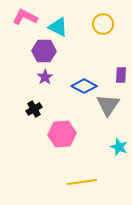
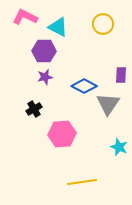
purple star: rotated 21 degrees clockwise
gray triangle: moved 1 px up
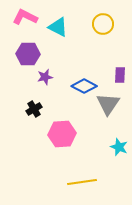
purple hexagon: moved 16 px left, 3 px down
purple rectangle: moved 1 px left
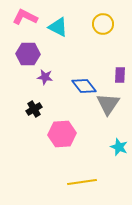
purple star: rotated 21 degrees clockwise
blue diamond: rotated 25 degrees clockwise
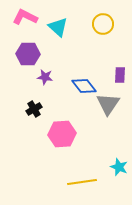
cyan triangle: rotated 15 degrees clockwise
cyan star: moved 20 px down
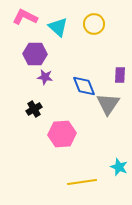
yellow circle: moved 9 px left
purple hexagon: moved 7 px right
blue diamond: rotated 15 degrees clockwise
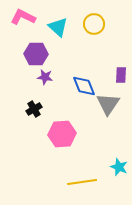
pink L-shape: moved 2 px left
purple hexagon: moved 1 px right
purple rectangle: moved 1 px right
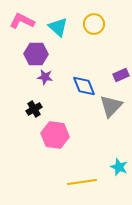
pink L-shape: moved 1 px left, 4 px down
purple rectangle: rotated 63 degrees clockwise
gray triangle: moved 3 px right, 2 px down; rotated 10 degrees clockwise
pink hexagon: moved 7 px left, 1 px down; rotated 12 degrees clockwise
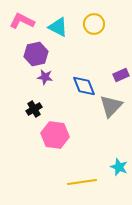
cyan triangle: rotated 15 degrees counterclockwise
purple hexagon: rotated 15 degrees counterclockwise
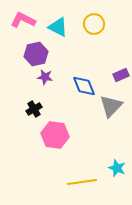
pink L-shape: moved 1 px right, 1 px up
cyan star: moved 2 px left, 1 px down
